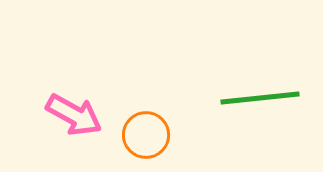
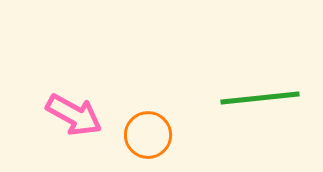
orange circle: moved 2 px right
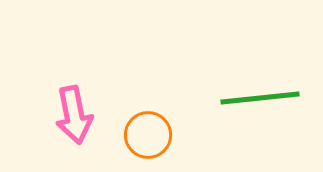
pink arrow: rotated 50 degrees clockwise
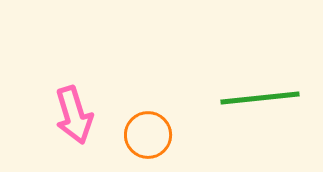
pink arrow: rotated 6 degrees counterclockwise
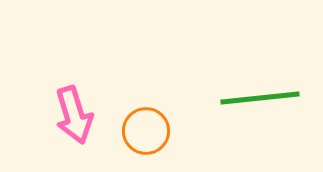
orange circle: moved 2 px left, 4 px up
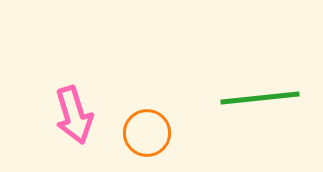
orange circle: moved 1 px right, 2 px down
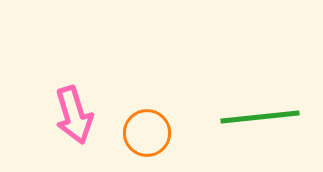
green line: moved 19 px down
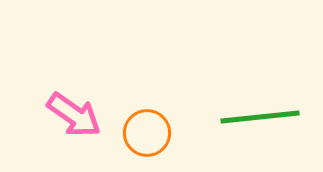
pink arrow: rotated 38 degrees counterclockwise
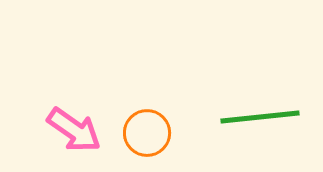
pink arrow: moved 15 px down
